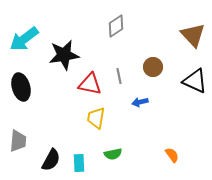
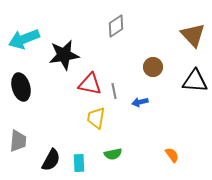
cyan arrow: rotated 16 degrees clockwise
gray line: moved 5 px left, 15 px down
black triangle: rotated 20 degrees counterclockwise
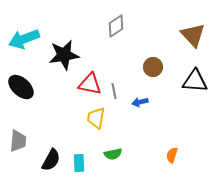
black ellipse: rotated 32 degrees counterclockwise
orange semicircle: rotated 126 degrees counterclockwise
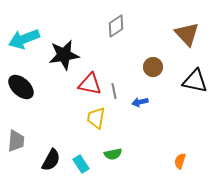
brown triangle: moved 6 px left, 1 px up
black triangle: rotated 8 degrees clockwise
gray trapezoid: moved 2 px left
orange semicircle: moved 8 px right, 6 px down
cyan rectangle: moved 2 px right, 1 px down; rotated 30 degrees counterclockwise
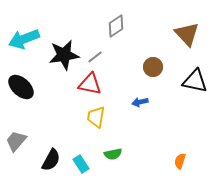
gray line: moved 19 px left, 34 px up; rotated 63 degrees clockwise
yellow trapezoid: moved 1 px up
gray trapezoid: rotated 145 degrees counterclockwise
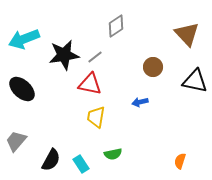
black ellipse: moved 1 px right, 2 px down
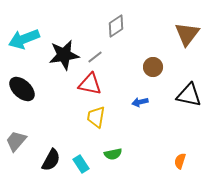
brown triangle: rotated 20 degrees clockwise
black triangle: moved 6 px left, 14 px down
